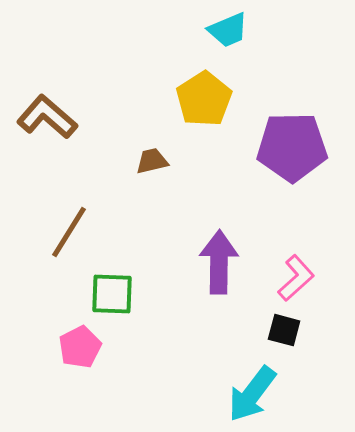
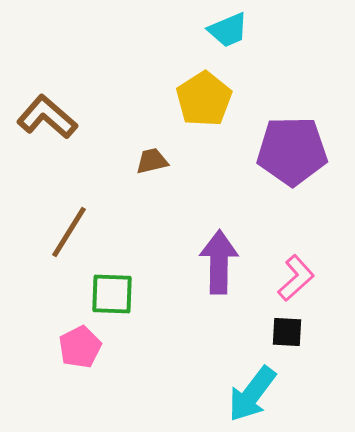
purple pentagon: moved 4 px down
black square: moved 3 px right, 2 px down; rotated 12 degrees counterclockwise
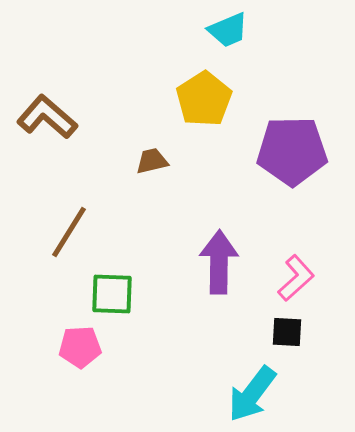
pink pentagon: rotated 24 degrees clockwise
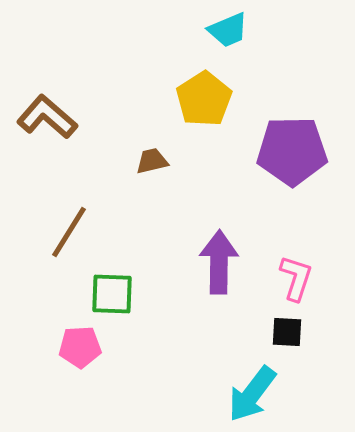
pink L-shape: rotated 30 degrees counterclockwise
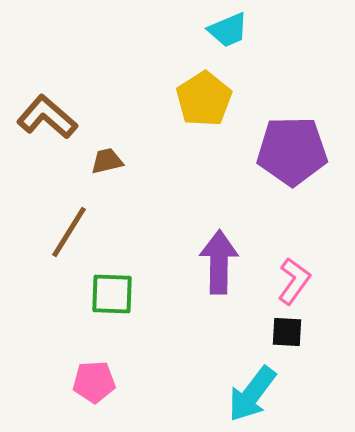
brown trapezoid: moved 45 px left
pink L-shape: moved 2 px left, 3 px down; rotated 18 degrees clockwise
pink pentagon: moved 14 px right, 35 px down
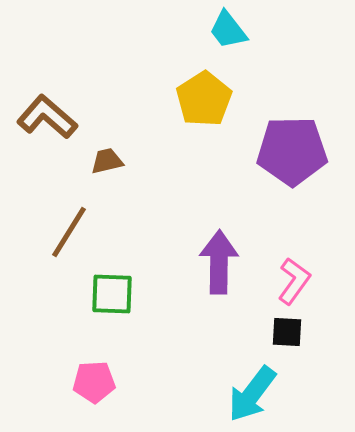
cyan trapezoid: rotated 75 degrees clockwise
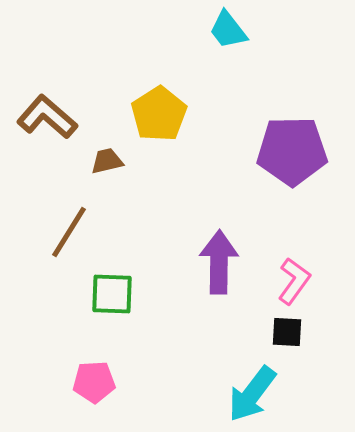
yellow pentagon: moved 45 px left, 15 px down
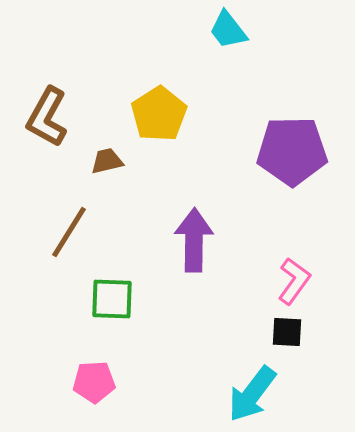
brown L-shape: rotated 102 degrees counterclockwise
purple arrow: moved 25 px left, 22 px up
green square: moved 5 px down
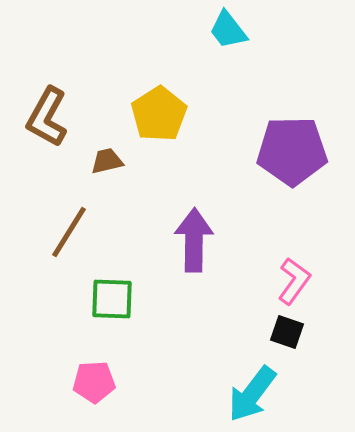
black square: rotated 16 degrees clockwise
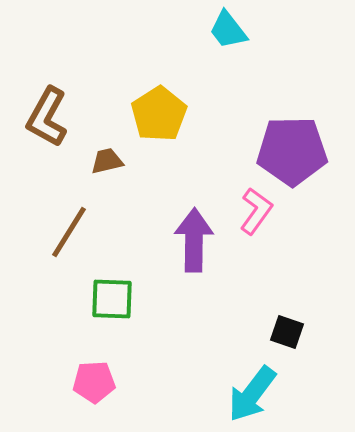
pink L-shape: moved 38 px left, 70 px up
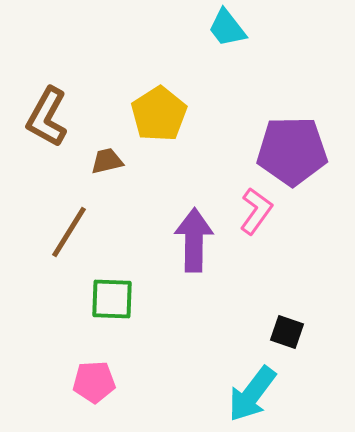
cyan trapezoid: moved 1 px left, 2 px up
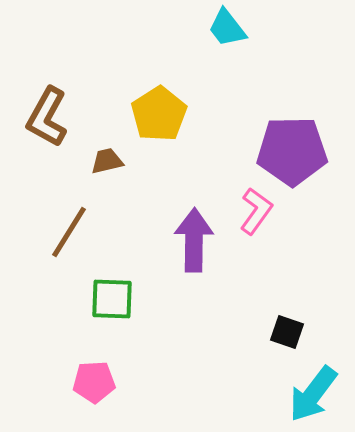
cyan arrow: moved 61 px right
